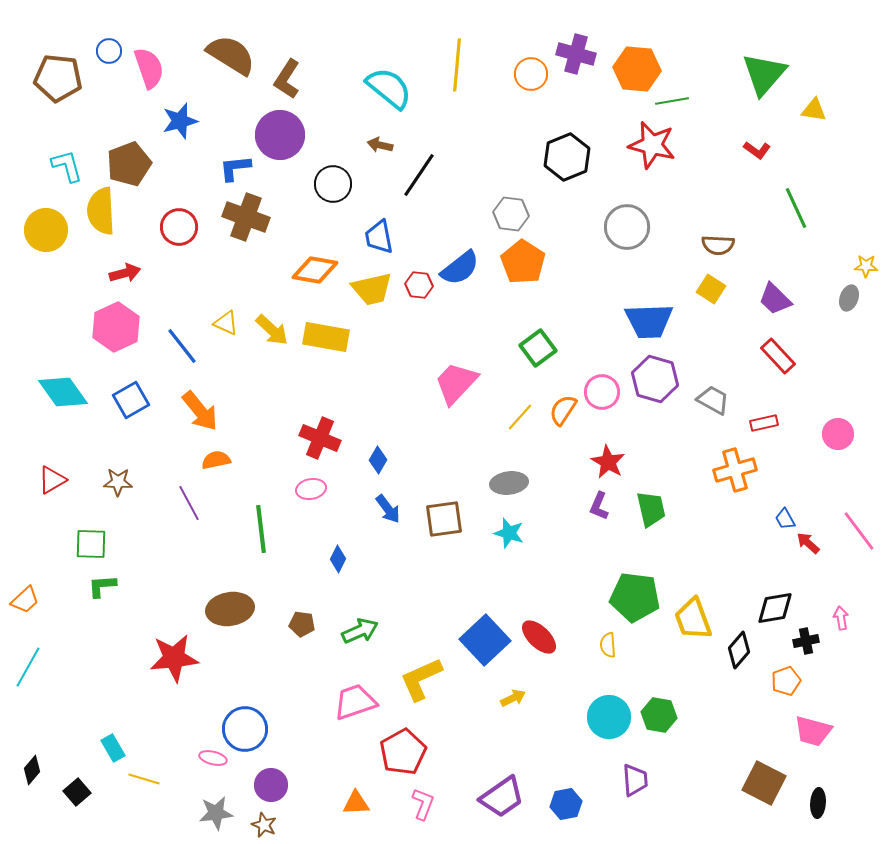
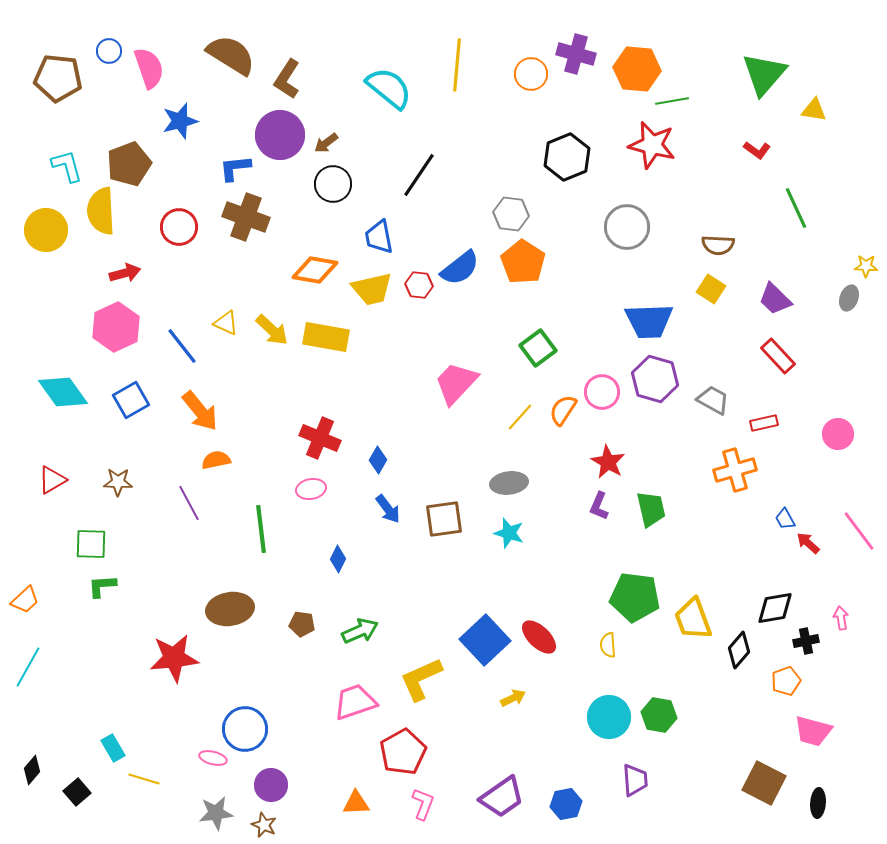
brown arrow at (380, 145): moved 54 px left, 2 px up; rotated 50 degrees counterclockwise
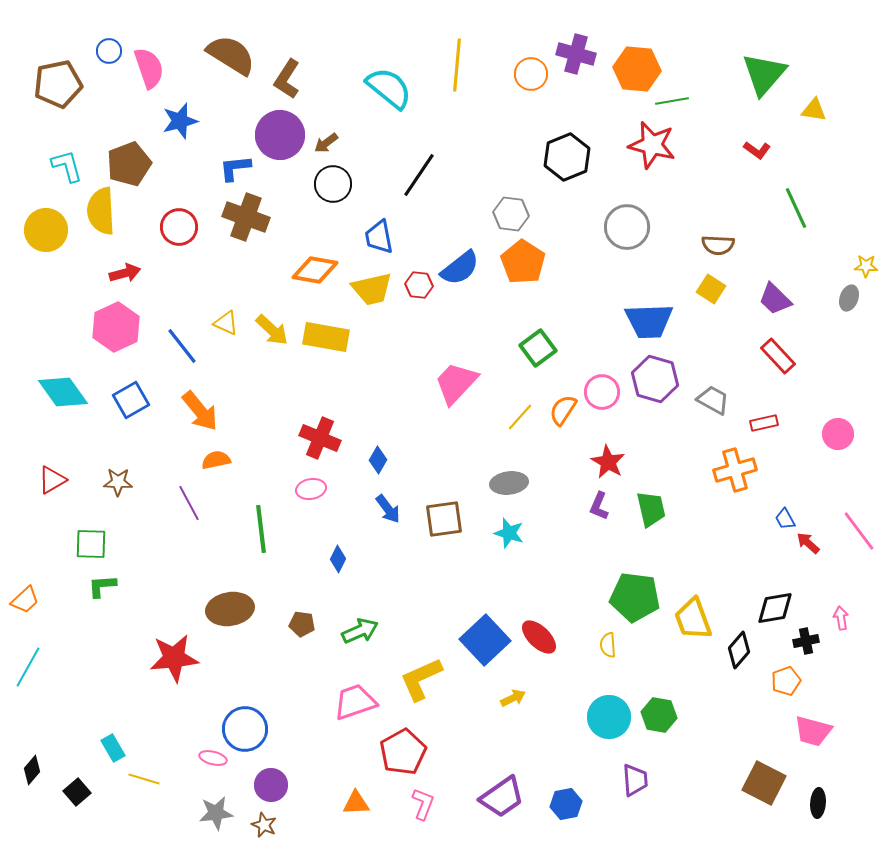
brown pentagon at (58, 78): moved 6 px down; rotated 18 degrees counterclockwise
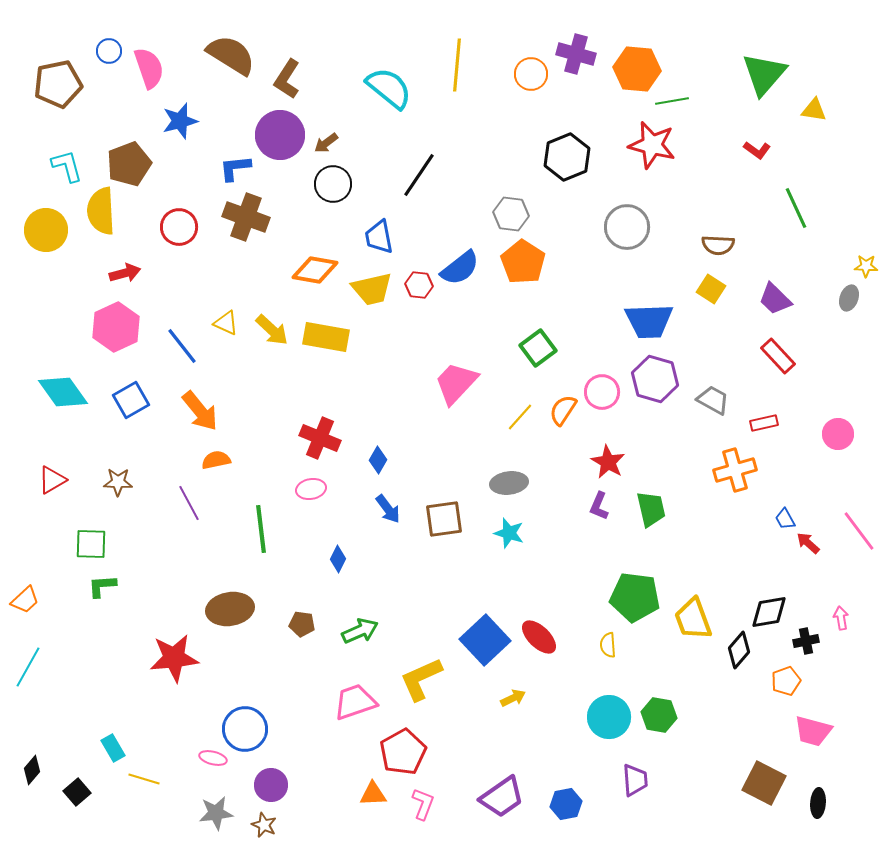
black diamond at (775, 608): moved 6 px left, 4 px down
orange triangle at (356, 803): moved 17 px right, 9 px up
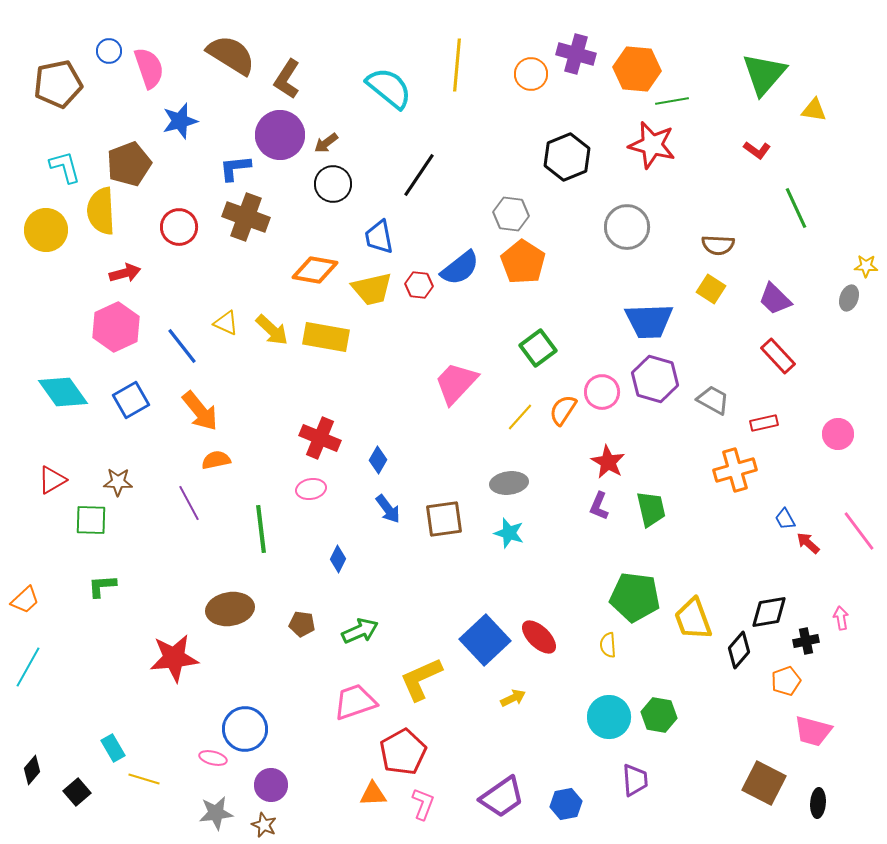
cyan L-shape at (67, 166): moved 2 px left, 1 px down
green square at (91, 544): moved 24 px up
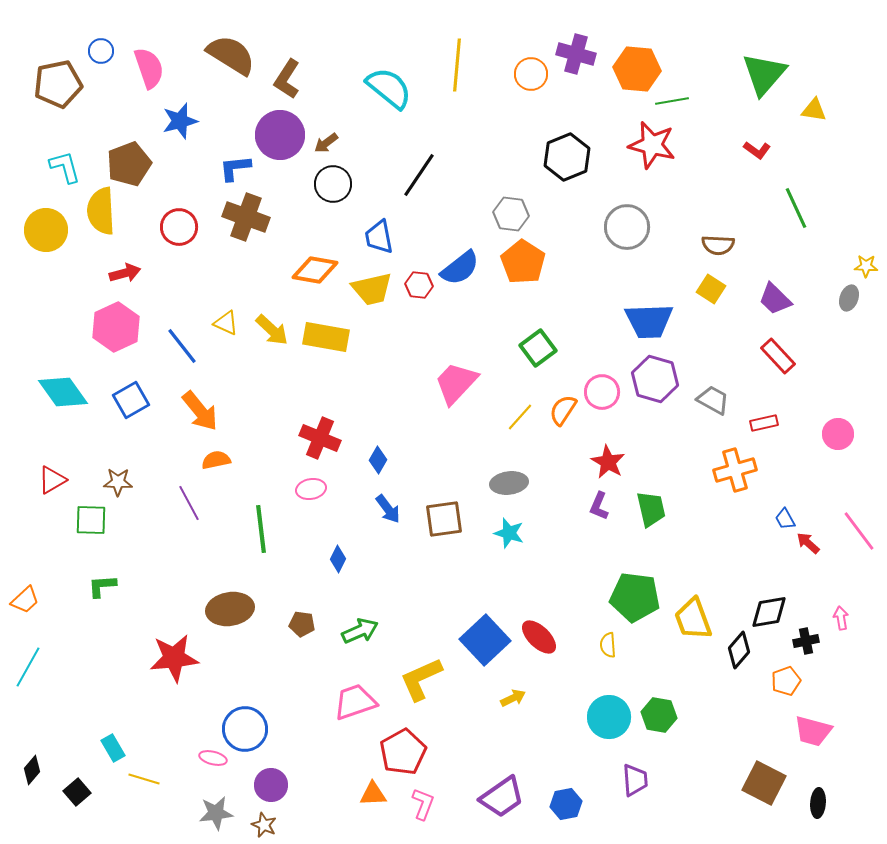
blue circle at (109, 51): moved 8 px left
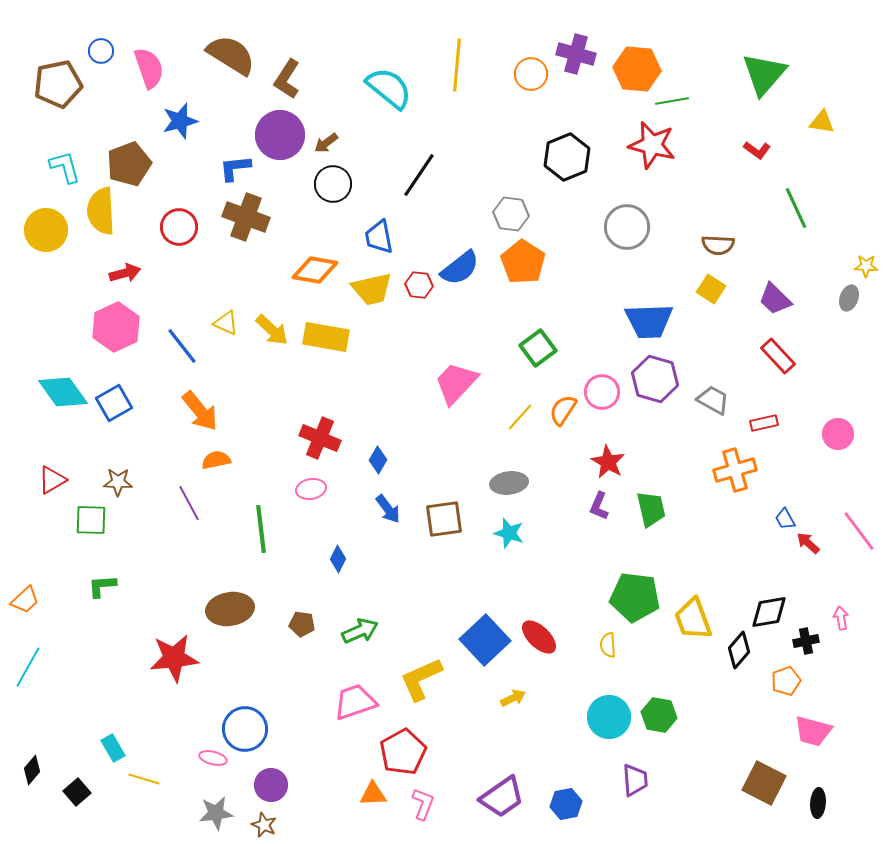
yellow triangle at (814, 110): moved 8 px right, 12 px down
blue square at (131, 400): moved 17 px left, 3 px down
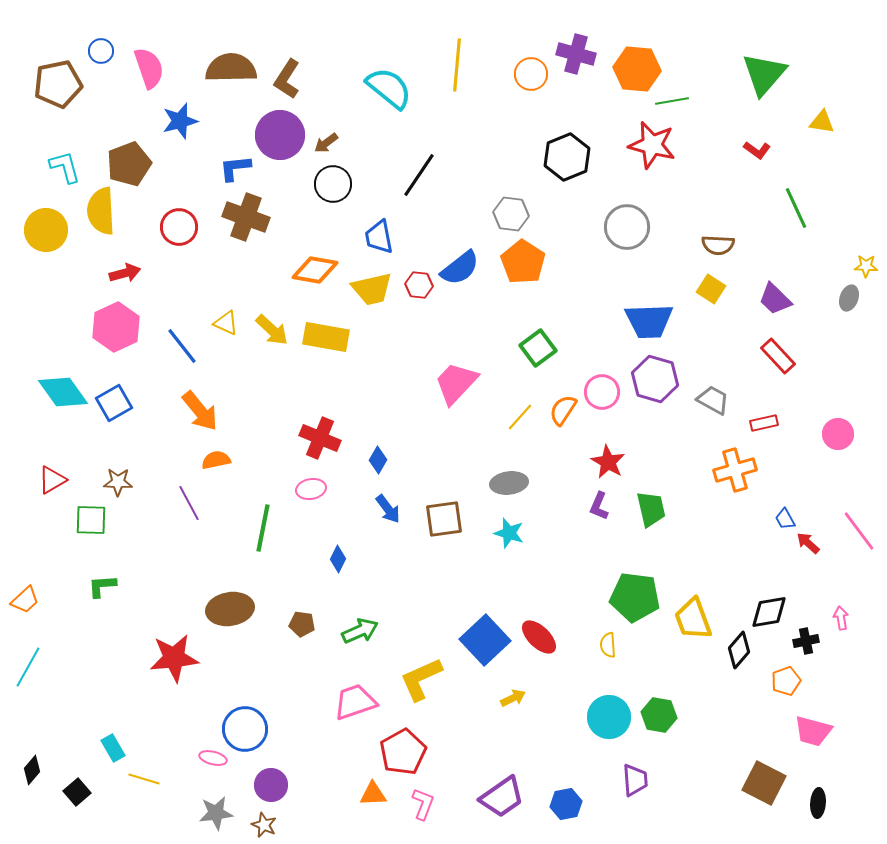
brown semicircle at (231, 55): moved 13 px down; rotated 33 degrees counterclockwise
green line at (261, 529): moved 2 px right, 1 px up; rotated 18 degrees clockwise
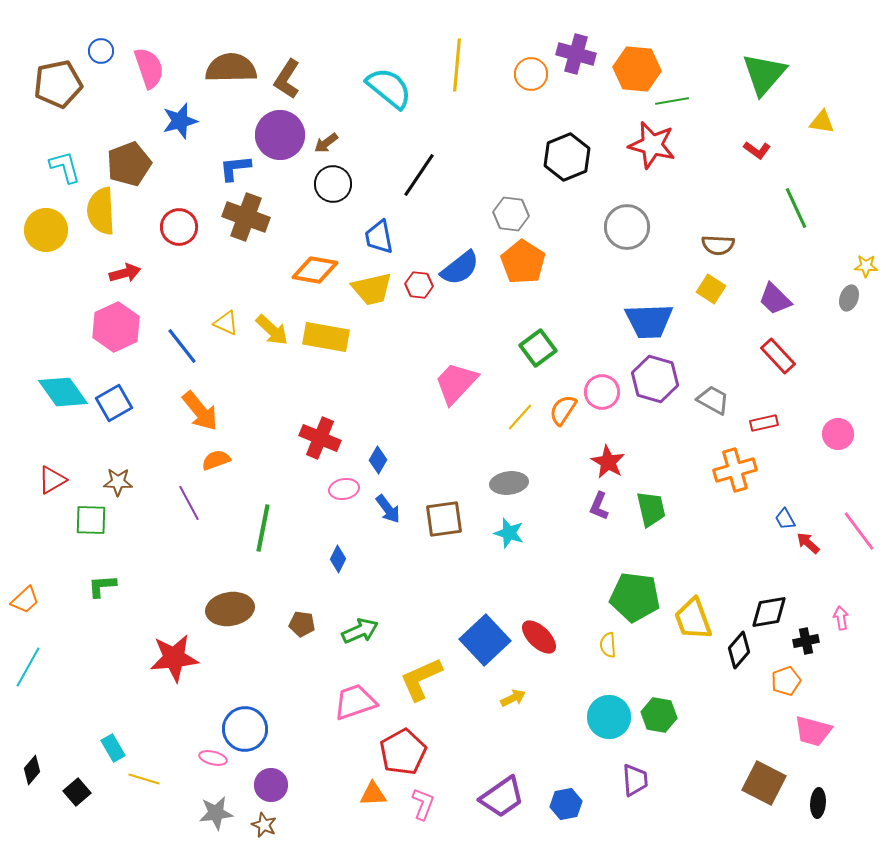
orange semicircle at (216, 460): rotated 8 degrees counterclockwise
pink ellipse at (311, 489): moved 33 px right
